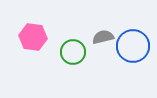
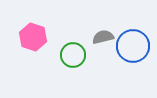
pink hexagon: rotated 12 degrees clockwise
green circle: moved 3 px down
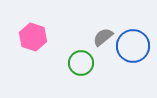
gray semicircle: rotated 25 degrees counterclockwise
green circle: moved 8 px right, 8 px down
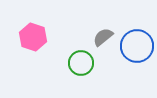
blue circle: moved 4 px right
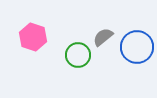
blue circle: moved 1 px down
green circle: moved 3 px left, 8 px up
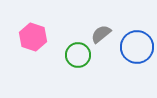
gray semicircle: moved 2 px left, 3 px up
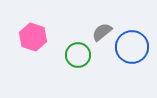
gray semicircle: moved 1 px right, 2 px up
blue circle: moved 5 px left
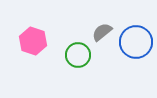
pink hexagon: moved 4 px down
blue circle: moved 4 px right, 5 px up
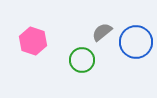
green circle: moved 4 px right, 5 px down
